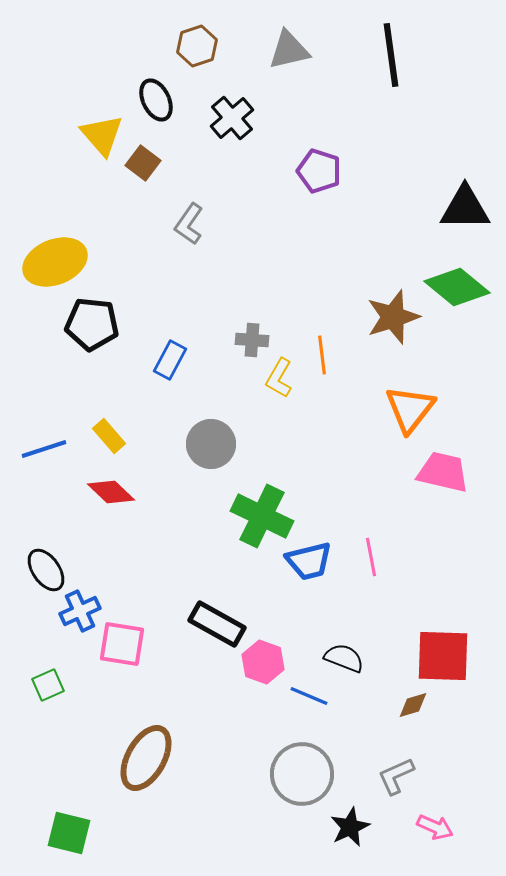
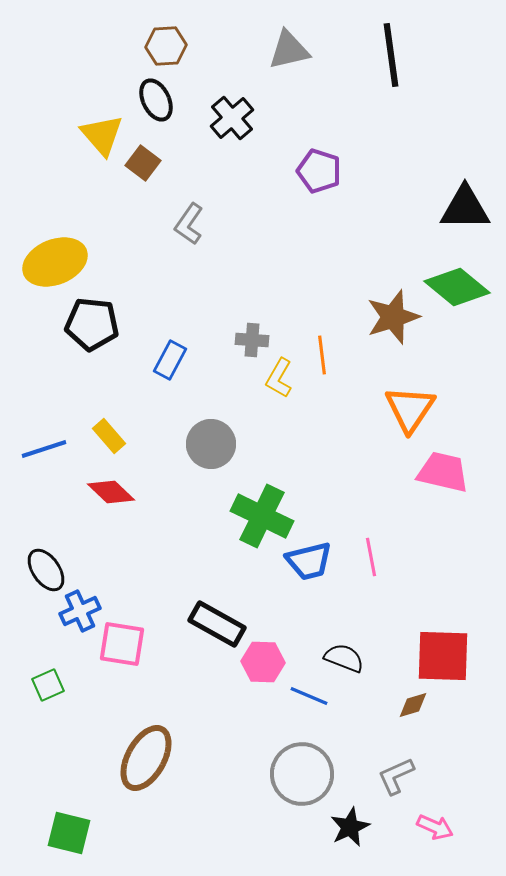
brown hexagon at (197, 46): moved 31 px left; rotated 15 degrees clockwise
orange triangle at (410, 409): rotated 4 degrees counterclockwise
pink hexagon at (263, 662): rotated 18 degrees counterclockwise
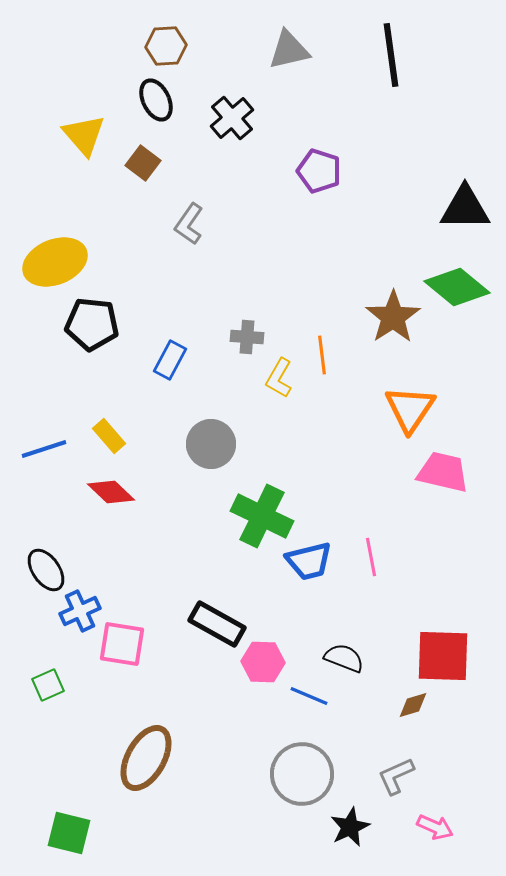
yellow triangle at (102, 135): moved 18 px left
brown star at (393, 317): rotated 16 degrees counterclockwise
gray cross at (252, 340): moved 5 px left, 3 px up
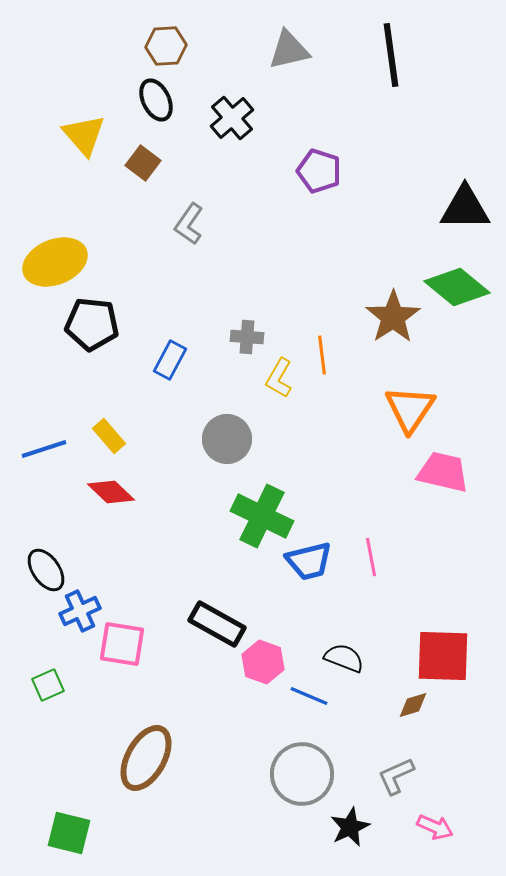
gray circle at (211, 444): moved 16 px right, 5 px up
pink hexagon at (263, 662): rotated 18 degrees clockwise
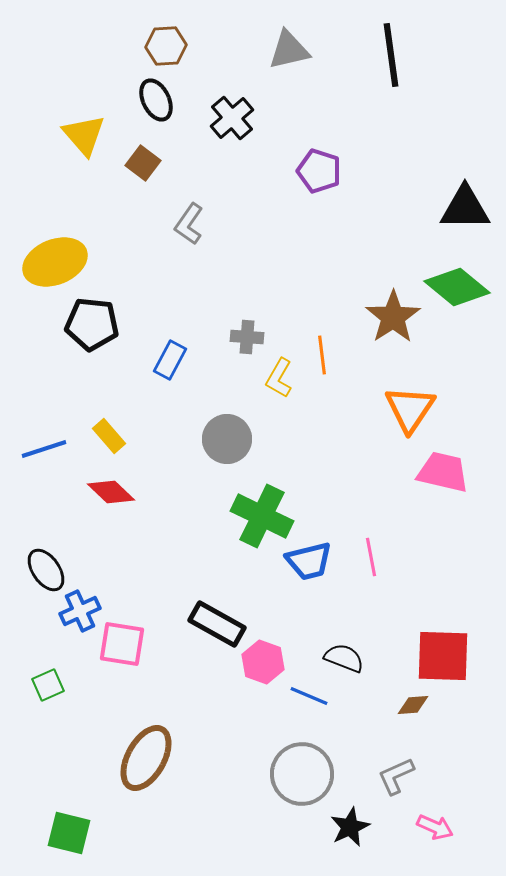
brown diamond at (413, 705): rotated 12 degrees clockwise
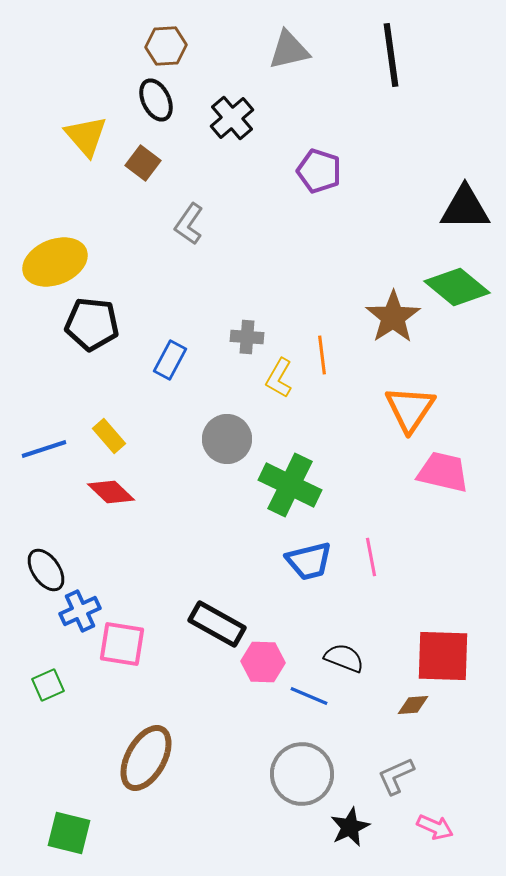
yellow triangle at (84, 135): moved 2 px right, 1 px down
green cross at (262, 516): moved 28 px right, 31 px up
pink hexagon at (263, 662): rotated 18 degrees counterclockwise
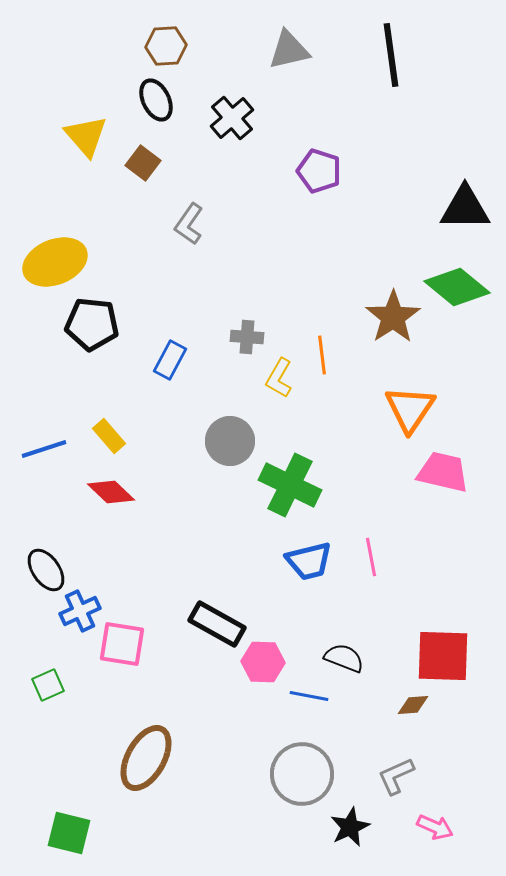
gray circle at (227, 439): moved 3 px right, 2 px down
blue line at (309, 696): rotated 12 degrees counterclockwise
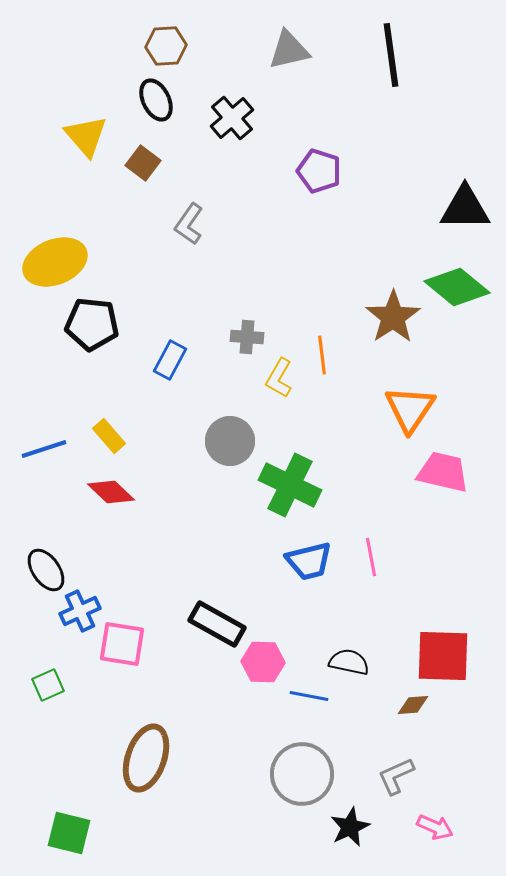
black semicircle at (344, 658): moved 5 px right, 4 px down; rotated 9 degrees counterclockwise
brown ellipse at (146, 758): rotated 10 degrees counterclockwise
